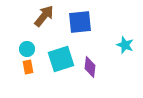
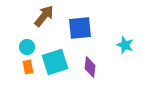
blue square: moved 6 px down
cyan circle: moved 2 px up
cyan square: moved 6 px left, 3 px down
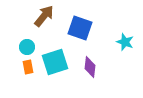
blue square: rotated 25 degrees clockwise
cyan star: moved 3 px up
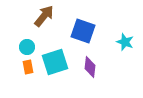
blue square: moved 3 px right, 3 px down
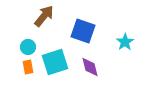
cyan star: rotated 18 degrees clockwise
cyan circle: moved 1 px right
purple diamond: rotated 20 degrees counterclockwise
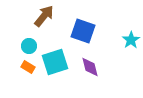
cyan star: moved 6 px right, 2 px up
cyan circle: moved 1 px right, 1 px up
orange rectangle: rotated 48 degrees counterclockwise
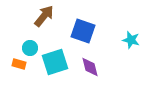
cyan star: rotated 24 degrees counterclockwise
cyan circle: moved 1 px right, 2 px down
orange rectangle: moved 9 px left, 3 px up; rotated 16 degrees counterclockwise
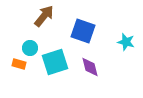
cyan star: moved 5 px left, 2 px down
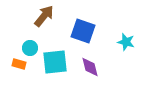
cyan square: rotated 12 degrees clockwise
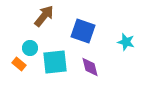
orange rectangle: rotated 24 degrees clockwise
